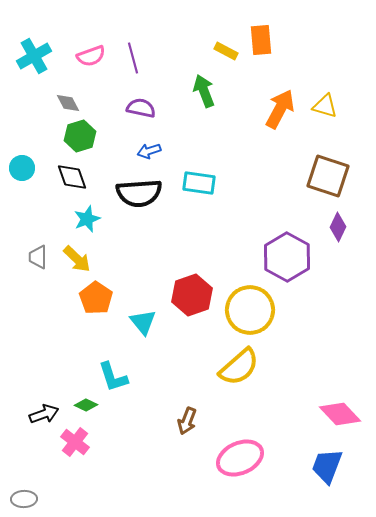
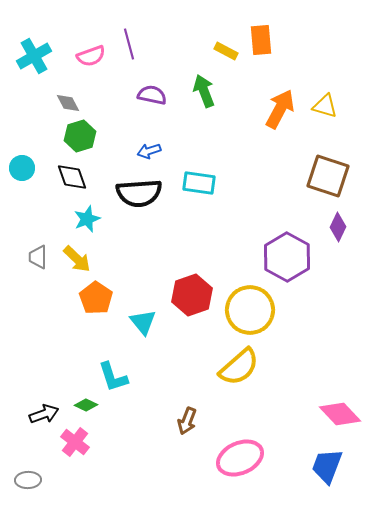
purple line: moved 4 px left, 14 px up
purple semicircle: moved 11 px right, 13 px up
gray ellipse: moved 4 px right, 19 px up
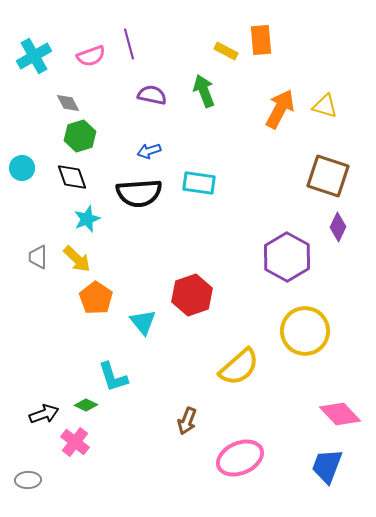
yellow circle: moved 55 px right, 21 px down
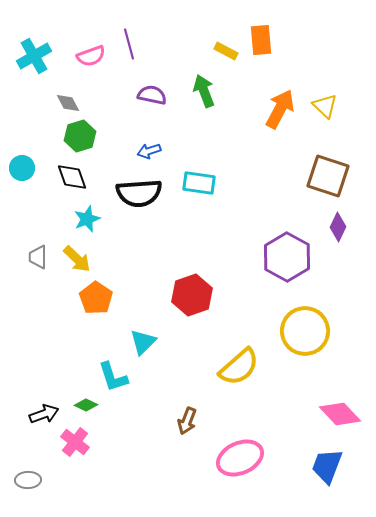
yellow triangle: rotated 28 degrees clockwise
cyan triangle: moved 20 px down; rotated 24 degrees clockwise
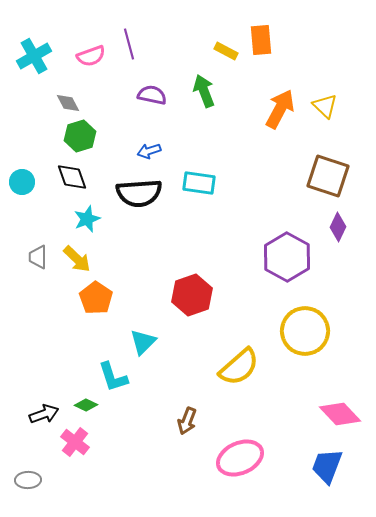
cyan circle: moved 14 px down
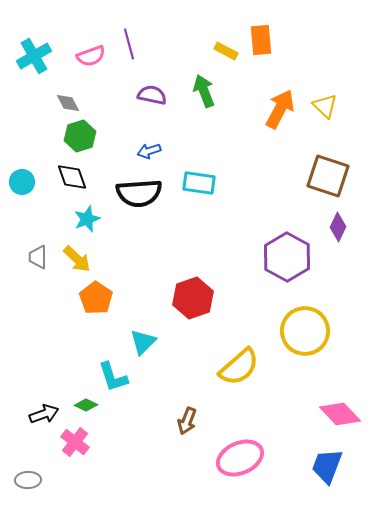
red hexagon: moved 1 px right, 3 px down
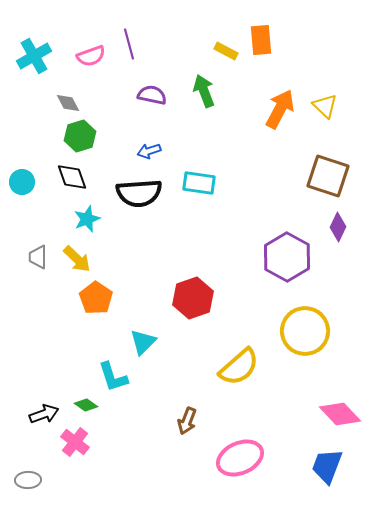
green diamond: rotated 10 degrees clockwise
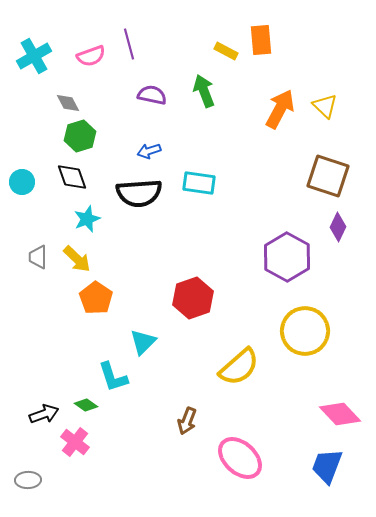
pink ellipse: rotated 66 degrees clockwise
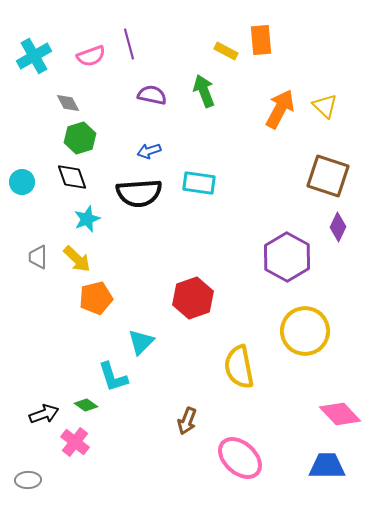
green hexagon: moved 2 px down
orange pentagon: rotated 24 degrees clockwise
cyan triangle: moved 2 px left
yellow semicircle: rotated 120 degrees clockwise
blue trapezoid: rotated 69 degrees clockwise
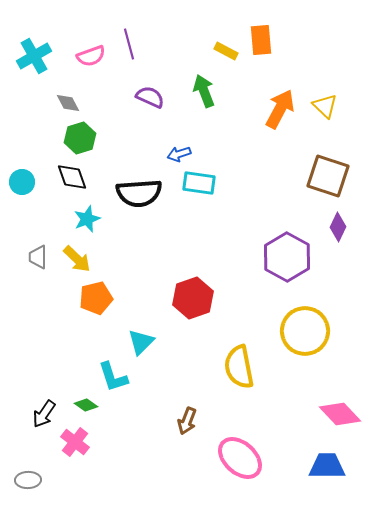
purple semicircle: moved 2 px left, 2 px down; rotated 12 degrees clockwise
blue arrow: moved 30 px right, 3 px down
black arrow: rotated 144 degrees clockwise
